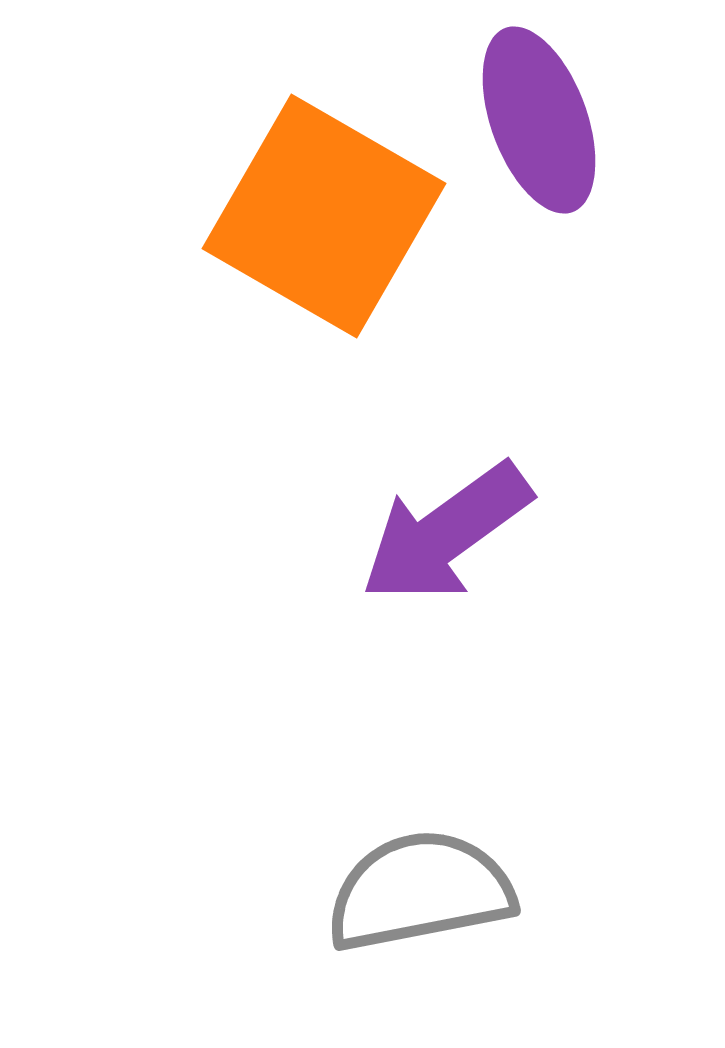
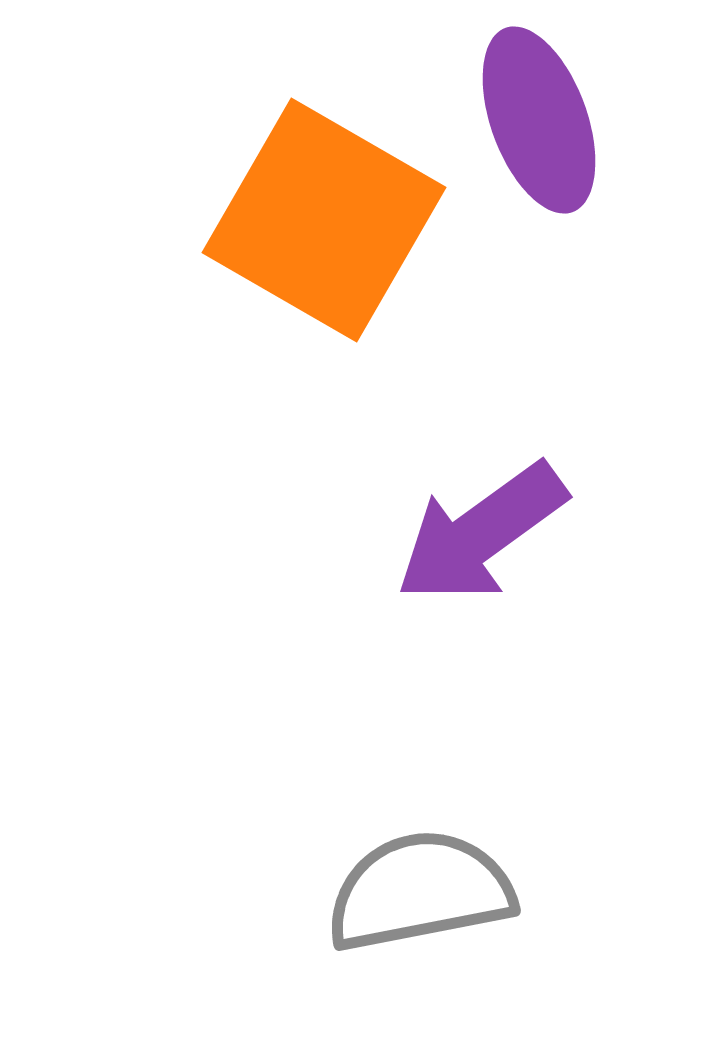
orange square: moved 4 px down
purple arrow: moved 35 px right
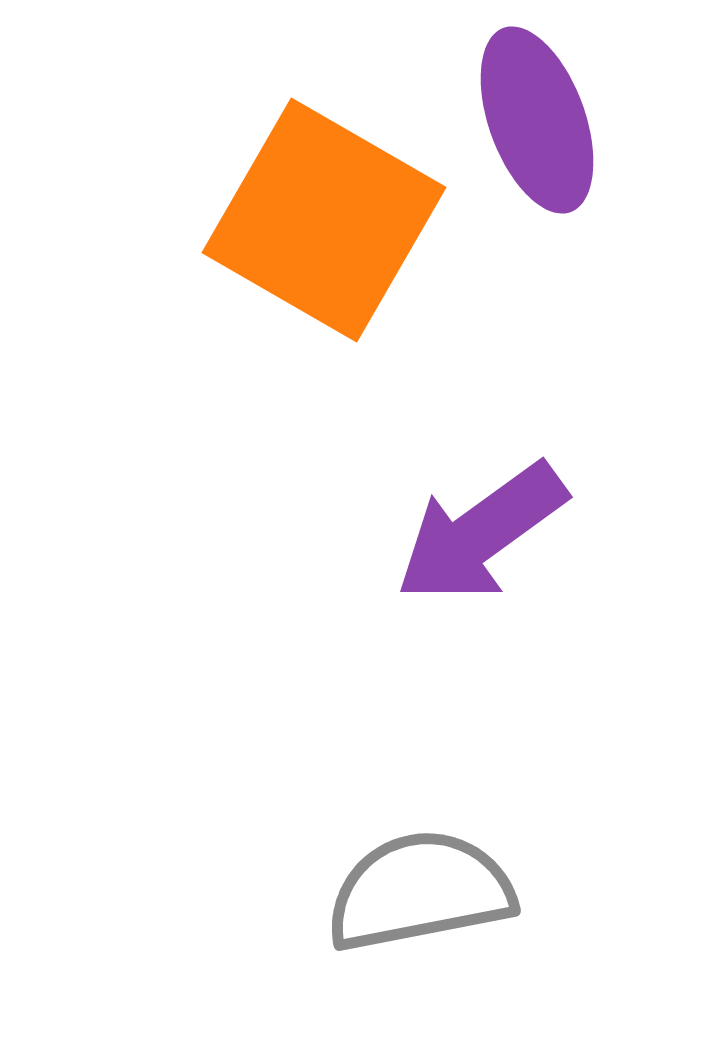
purple ellipse: moved 2 px left
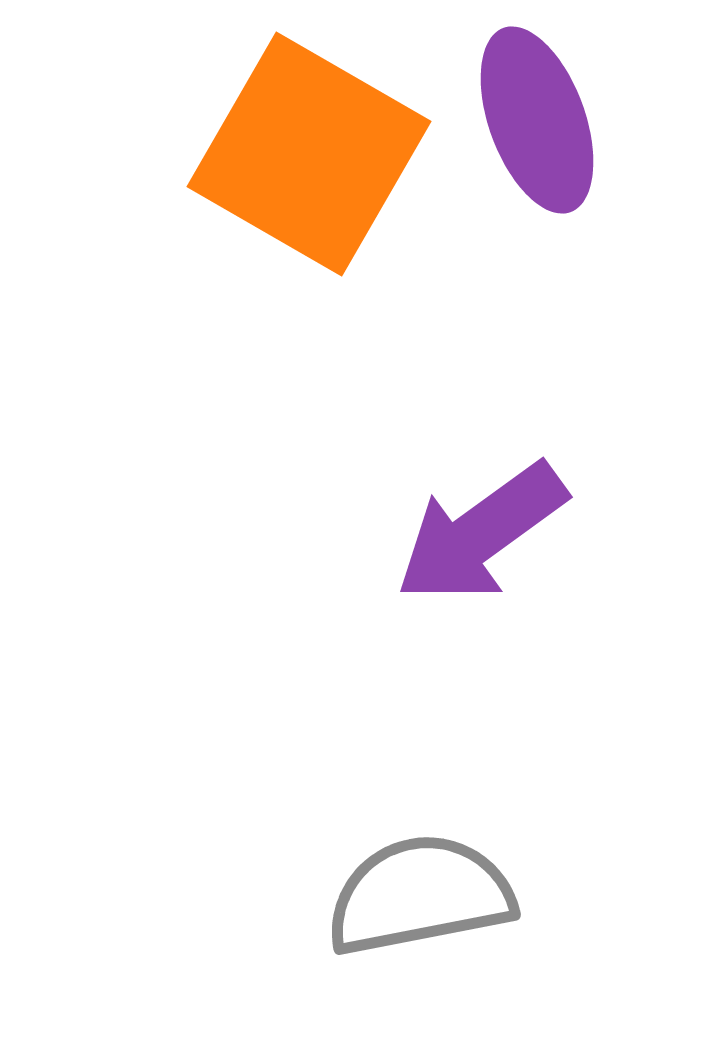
orange square: moved 15 px left, 66 px up
gray semicircle: moved 4 px down
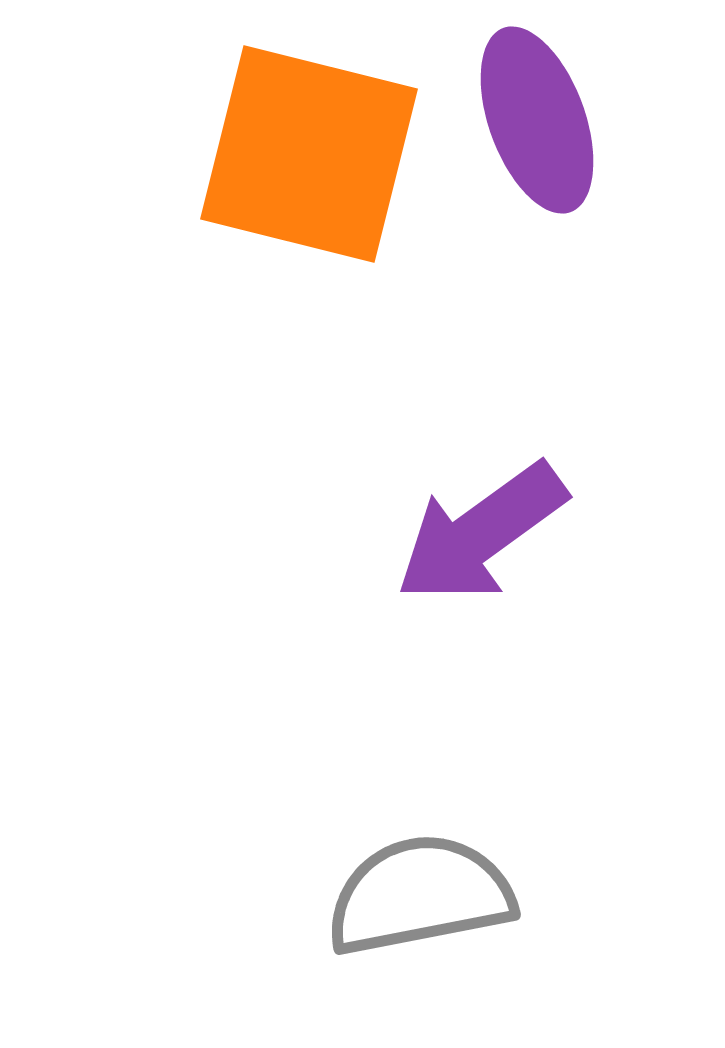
orange square: rotated 16 degrees counterclockwise
